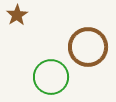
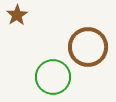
green circle: moved 2 px right
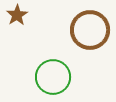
brown circle: moved 2 px right, 17 px up
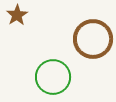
brown circle: moved 3 px right, 9 px down
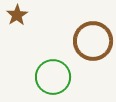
brown circle: moved 2 px down
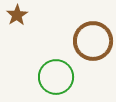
green circle: moved 3 px right
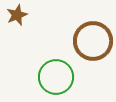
brown star: rotated 10 degrees clockwise
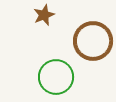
brown star: moved 27 px right
